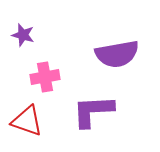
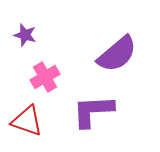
purple star: moved 2 px right
purple semicircle: rotated 30 degrees counterclockwise
pink cross: rotated 20 degrees counterclockwise
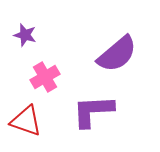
red triangle: moved 1 px left
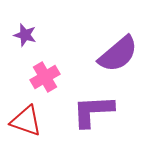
purple semicircle: moved 1 px right
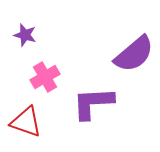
purple semicircle: moved 16 px right
purple L-shape: moved 8 px up
red triangle: moved 1 px down
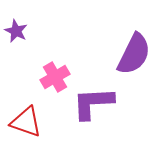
purple star: moved 9 px left, 4 px up; rotated 10 degrees clockwise
purple semicircle: rotated 24 degrees counterclockwise
pink cross: moved 10 px right
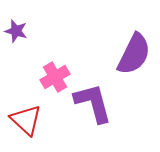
purple star: rotated 10 degrees counterclockwise
purple L-shape: rotated 78 degrees clockwise
red triangle: moved 2 px up; rotated 24 degrees clockwise
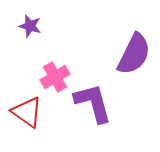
purple star: moved 14 px right, 5 px up
red triangle: moved 1 px right, 8 px up; rotated 8 degrees counterclockwise
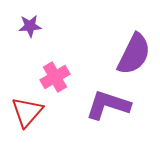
purple star: rotated 20 degrees counterclockwise
purple L-shape: moved 15 px right, 2 px down; rotated 57 degrees counterclockwise
red triangle: rotated 36 degrees clockwise
